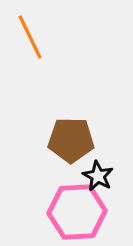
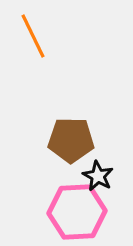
orange line: moved 3 px right, 1 px up
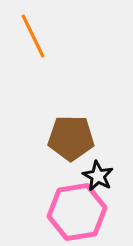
brown pentagon: moved 2 px up
pink hexagon: rotated 6 degrees counterclockwise
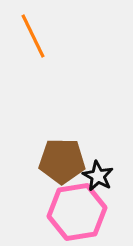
brown pentagon: moved 9 px left, 23 px down
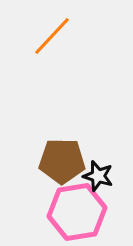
orange line: moved 19 px right; rotated 69 degrees clockwise
black star: rotated 12 degrees counterclockwise
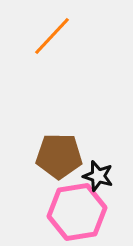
brown pentagon: moved 3 px left, 5 px up
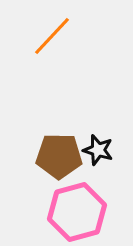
black star: moved 26 px up
pink hexagon: rotated 6 degrees counterclockwise
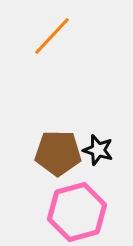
brown pentagon: moved 1 px left, 3 px up
